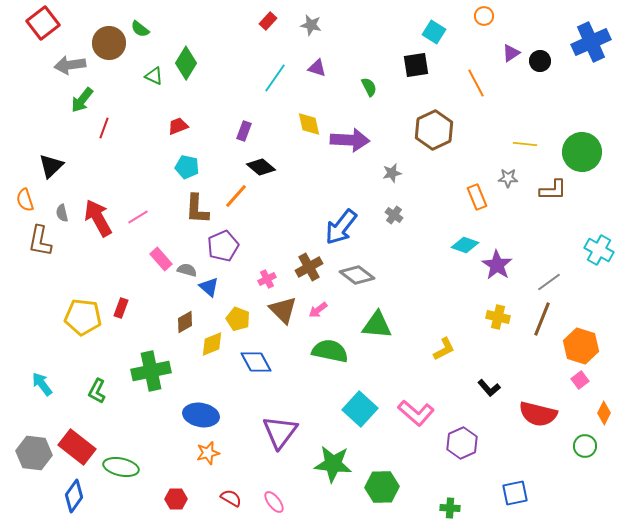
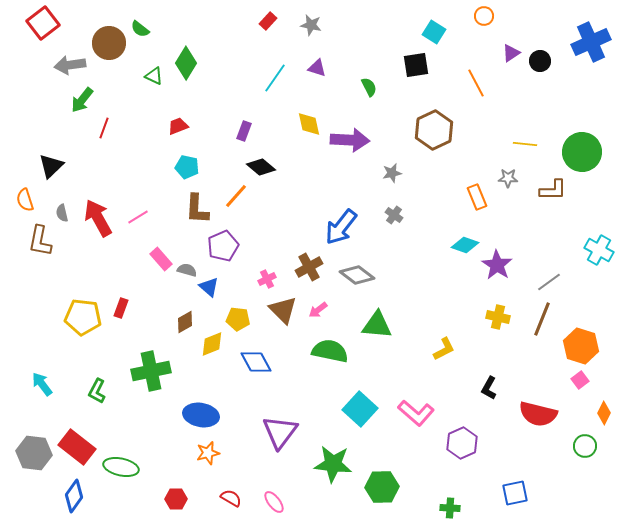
yellow pentagon at (238, 319): rotated 15 degrees counterclockwise
black L-shape at (489, 388): rotated 70 degrees clockwise
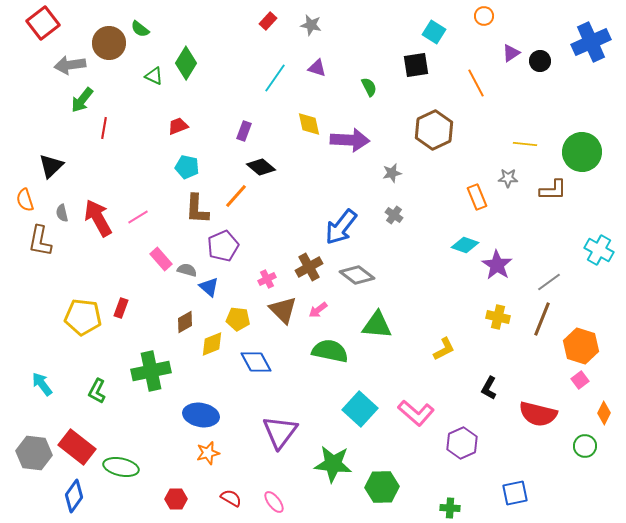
red line at (104, 128): rotated 10 degrees counterclockwise
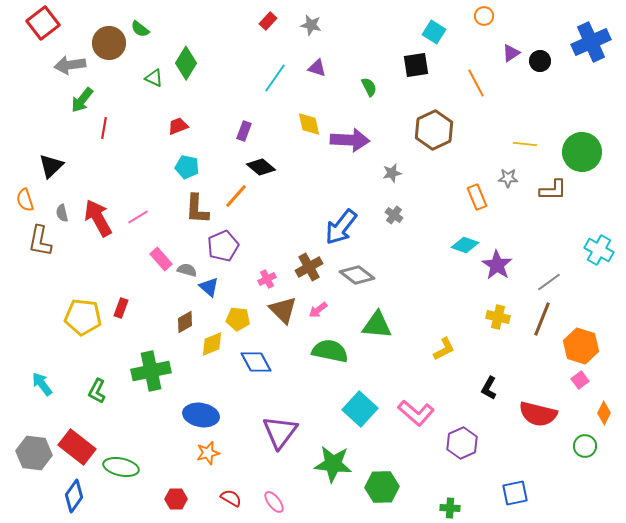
green triangle at (154, 76): moved 2 px down
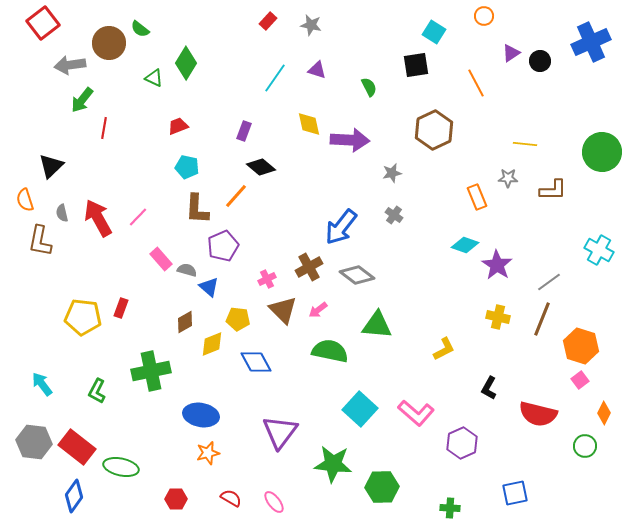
purple triangle at (317, 68): moved 2 px down
green circle at (582, 152): moved 20 px right
pink line at (138, 217): rotated 15 degrees counterclockwise
gray hexagon at (34, 453): moved 11 px up
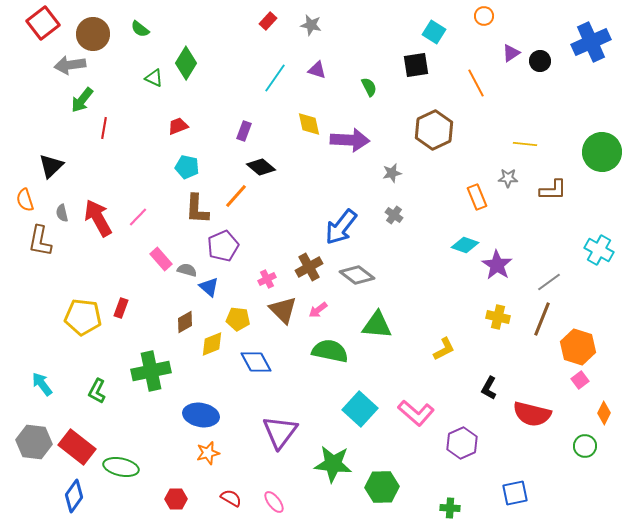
brown circle at (109, 43): moved 16 px left, 9 px up
orange hexagon at (581, 346): moved 3 px left, 1 px down
red semicircle at (538, 414): moved 6 px left
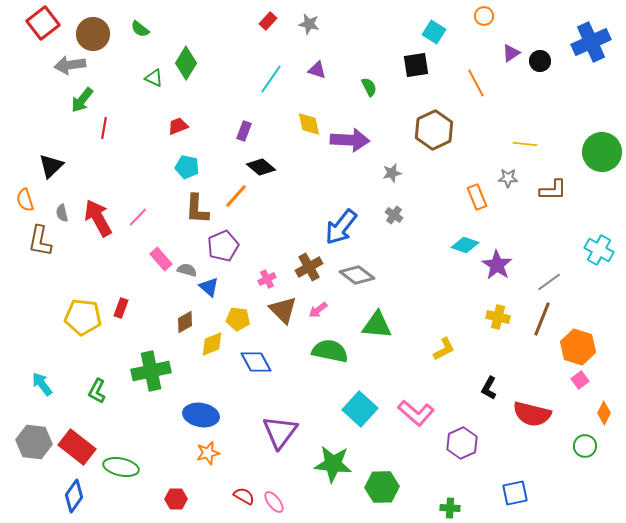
gray star at (311, 25): moved 2 px left, 1 px up
cyan line at (275, 78): moved 4 px left, 1 px down
red semicircle at (231, 498): moved 13 px right, 2 px up
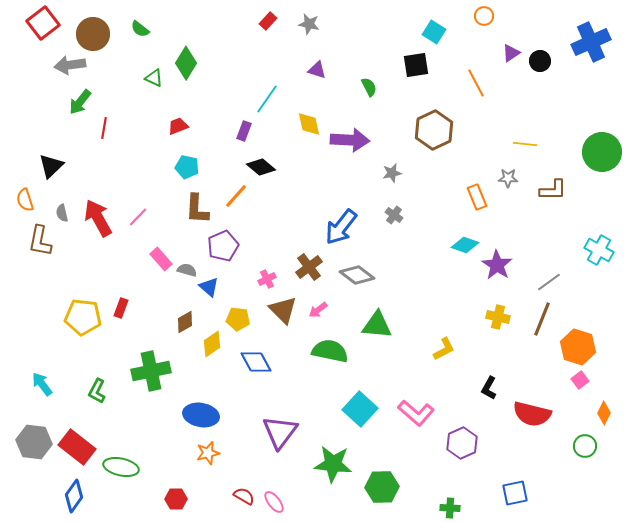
cyan line at (271, 79): moved 4 px left, 20 px down
green arrow at (82, 100): moved 2 px left, 2 px down
brown cross at (309, 267): rotated 8 degrees counterclockwise
yellow diamond at (212, 344): rotated 12 degrees counterclockwise
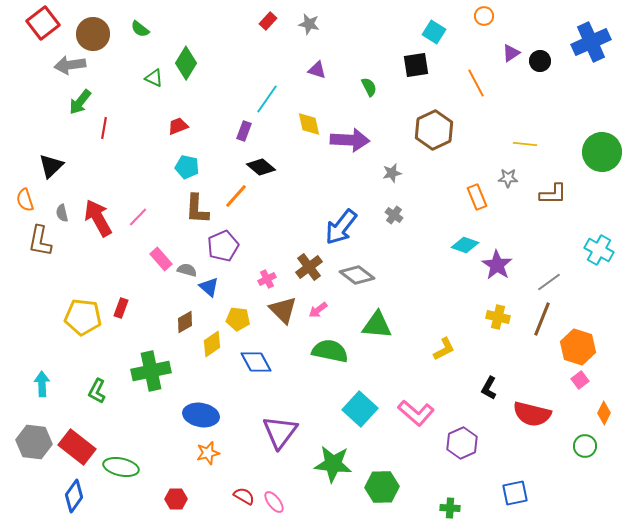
brown L-shape at (553, 190): moved 4 px down
cyan arrow at (42, 384): rotated 35 degrees clockwise
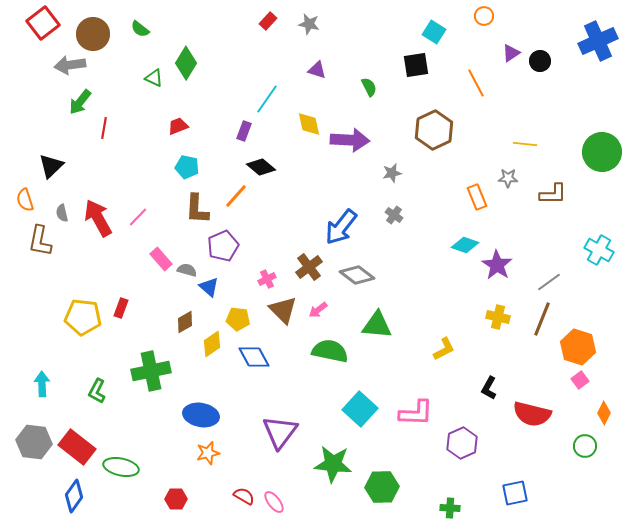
blue cross at (591, 42): moved 7 px right, 1 px up
blue diamond at (256, 362): moved 2 px left, 5 px up
pink L-shape at (416, 413): rotated 39 degrees counterclockwise
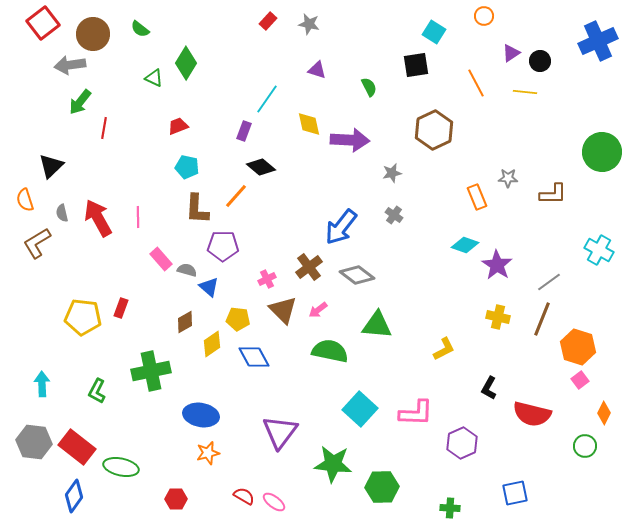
yellow line at (525, 144): moved 52 px up
pink line at (138, 217): rotated 45 degrees counterclockwise
brown L-shape at (40, 241): moved 3 px left, 2 px down; rotated 48 degrees clockwise
purple pentagon at (223, 246): rotated 24 degrees clockwise
pink ellipse at (274, 502): rotated 15 degrees counterclockwise
